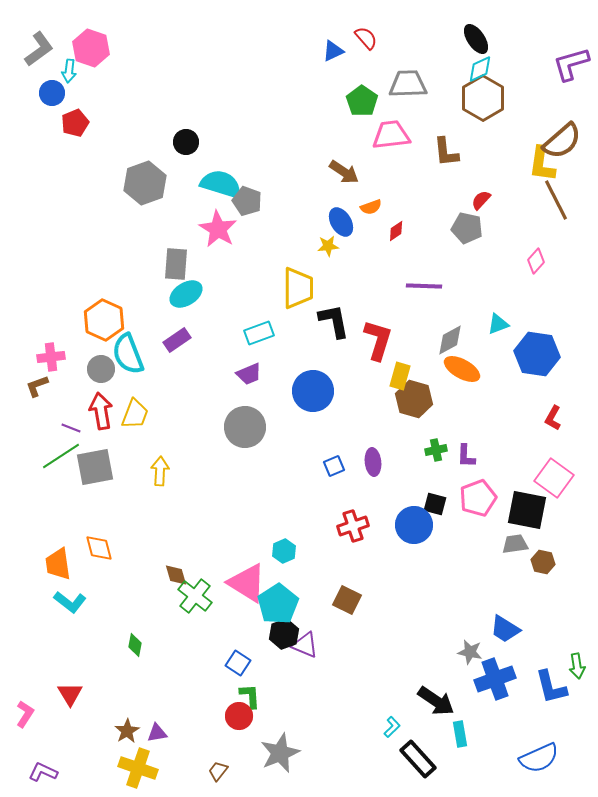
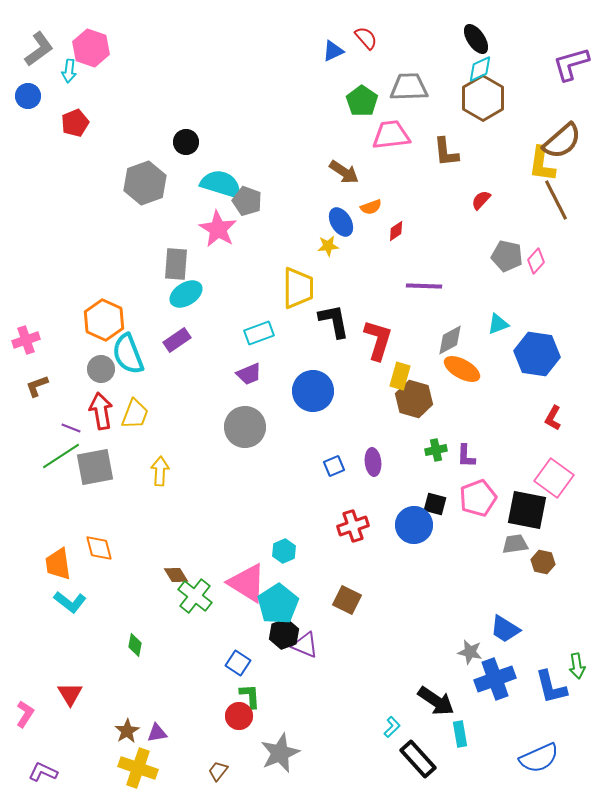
gray trapezoid at (408, 84): moved 1 px right, 3 px down
blue circle at (52, 93): moved 24 px left, 3 px down
gray pentagon at (467, 228): moved 40 px right, 28 px down
pink cross at (51, 357): moved 25 px left, 17 px up; rotated 12 degrees counterclockwise
brown diamond at (176, 575): rotated 15 degrees counterclockwise
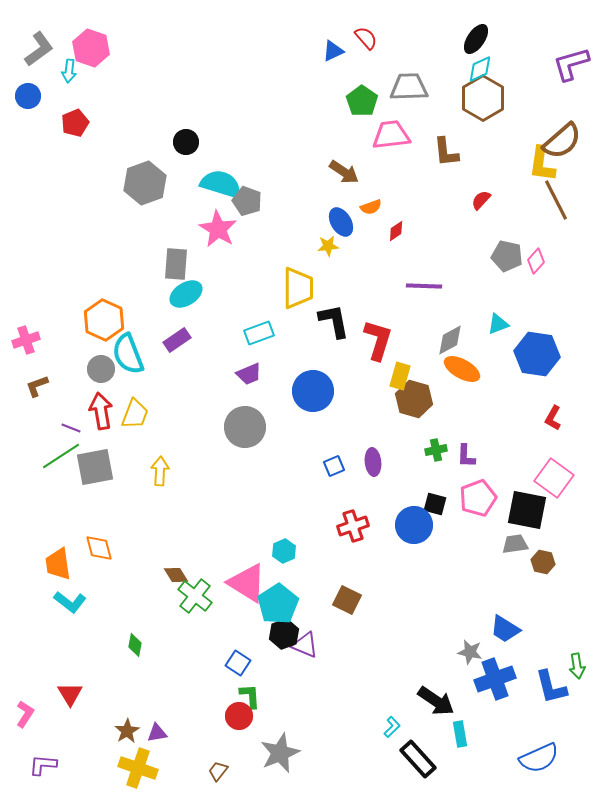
black ellipse at (476, 39): rotated 68 degrees clockwise
purple L-shape at (43, 772): moved 7 px up; rotated 20 degrees counterclockwise
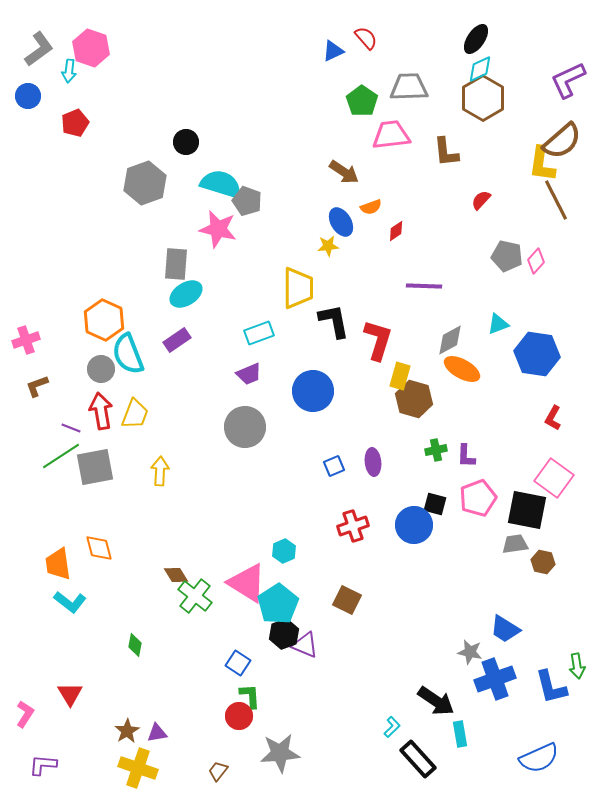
purple L-shape at (571, 64): moved 3 px left, 16 px down; rotated 9 degrees counterclockwise
pink star at (218, 229): rotated 18 degrees counterclockwise
gray star at (280, 753): rotated 18 degrees clockwise
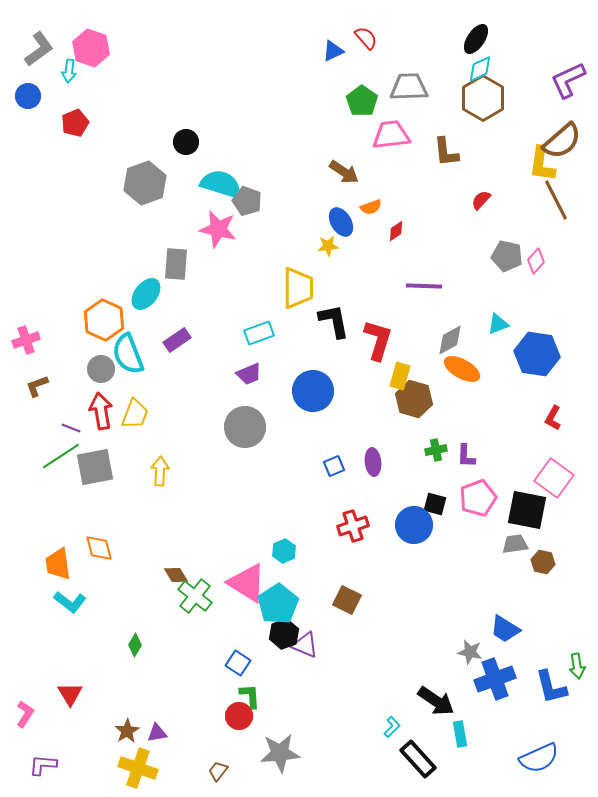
cyan ellipse at (186, 294): moved 40 px left; rotated 20 degrees counterclockwise
green diamond at (135, 645): rotated 20 degrees clockwise
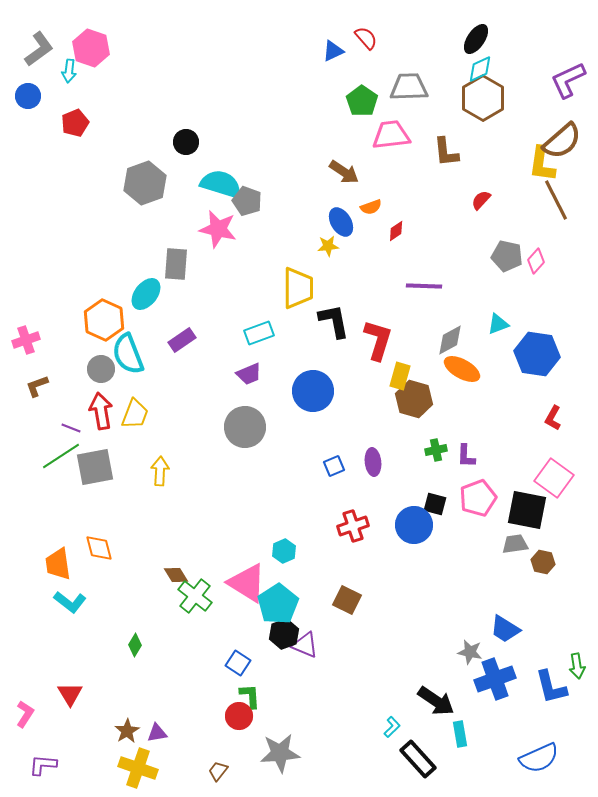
purple rectangle at (177, 340): moved 5 px right
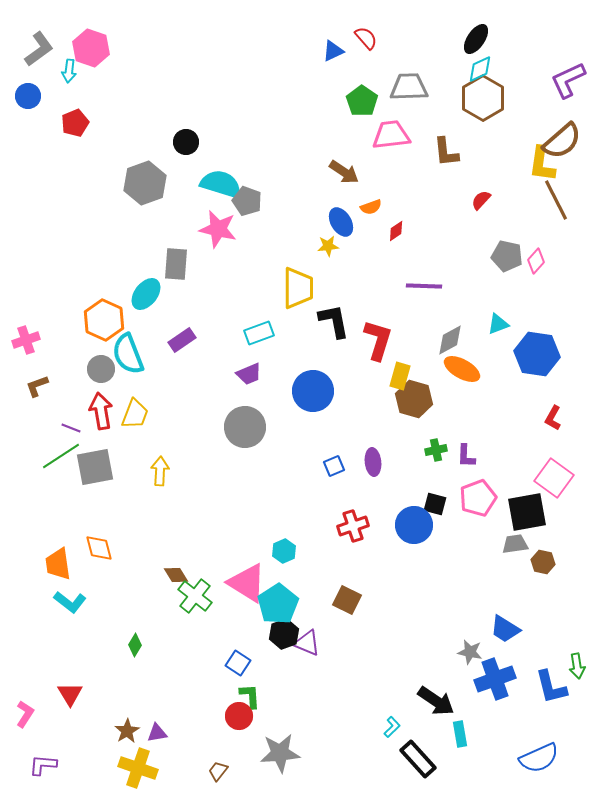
black square at (527, 510): moved 2 px down; rotated 21 degrees counterclockwise
purple triangle at (305, 645): moved 2 px right, 2 px up
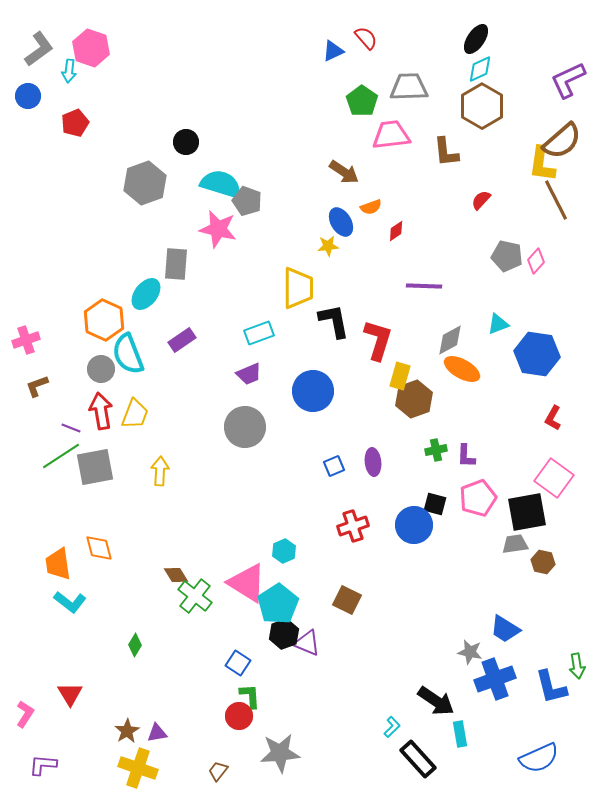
brown hexagon at (483, 98): moved 1 px left, 8 px down
brown hexagon at (414, 399): rotated 24 degrees clockwise
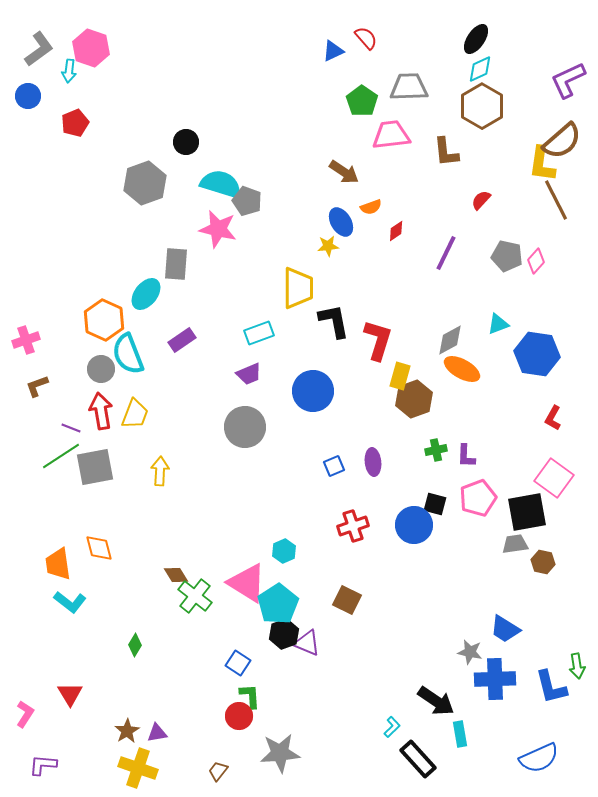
purple line at (424, 286): moved 22 px right, 33 px up; rotated 66 degrees counterclockwise
blue cross at (495, 679): rotated 18 degrees clockwise
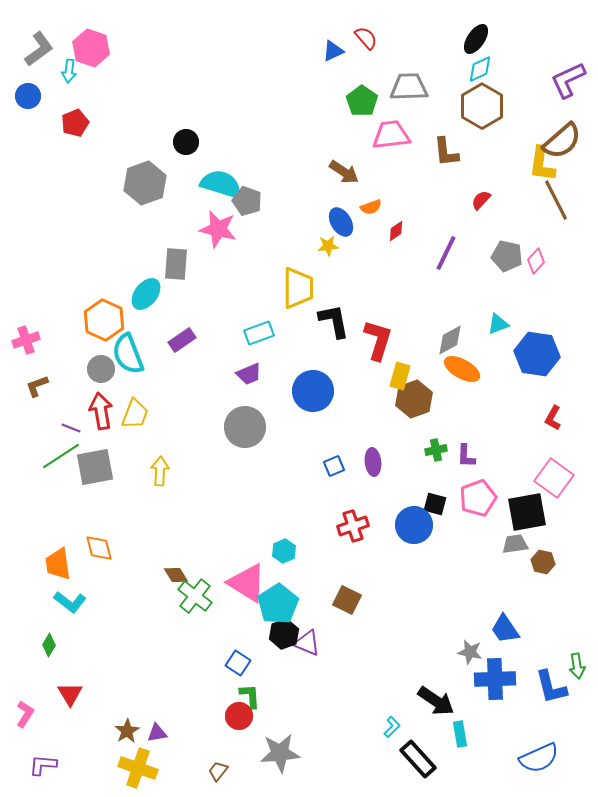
blue trapezoid at (505, 629): rotated 24 degrees clockwise
green diamond at (135, 645): moved 86 px left
